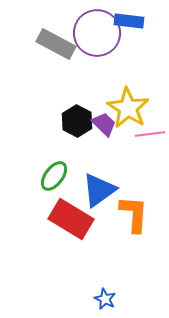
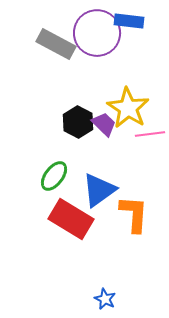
black hexagon: moved 1 px right, 1 px down
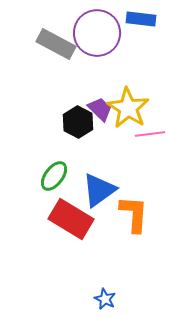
blue rectangle: moved 12 px right, 2 px up
purple trapezoid: moved 4 px left, 15 px up
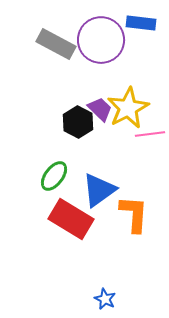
blue rectangle: moved 4 px down
purple circle: moved 4 px right, 7 px down
yellow star: rotated 12 degrees clockwise
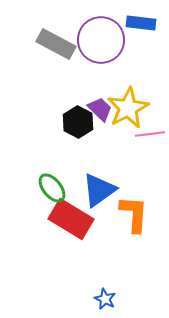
green ellipse: moved 2 px left, 12 px down; rotated 76 degrees counterclockwise
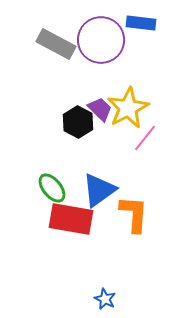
pink line: moved 5 px left, 4 px down; rotated 44 degrees counterclockwise
red rectangle: rotated 21 degrees counterclockwise
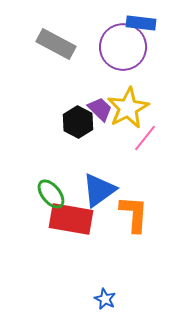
purple circle: moved 22 px right, 7 px down
green ellipse: moved 1 px left, 6 px down
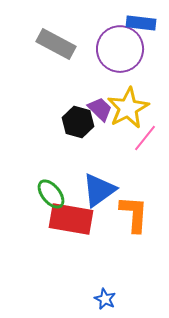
purple circle: moved 3 px left, 2 px down
black hexagon: rotated 12 degrees counterclockwise
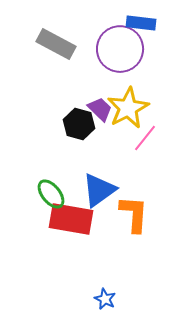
black hexagon: moved 1 px right, 2 px down
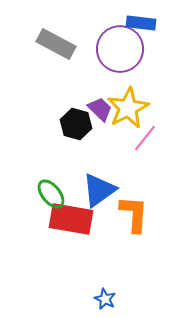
black hexagon: moved 3 px left
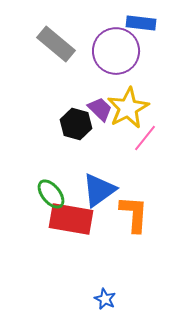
gray rectangle: rotated 12 degrees clockwise
purple circle: moved 4 px left, 2 px down
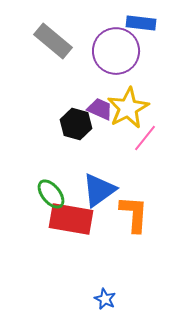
gray rectangle: moved 3 px left, 3 px up
purple trapezoid: rotated 20 degrees counterclockwise
